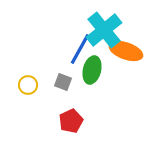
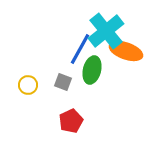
cyan cross: moved 2 px right, 1 px down
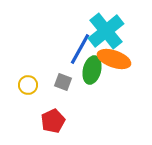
orange ellipse: moved 12 px left, 8 px down
red pentagon: moved 18 px left
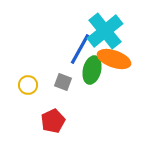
cyan cross: moved 1 px left
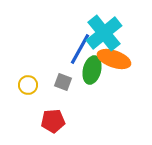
cyan cross: moved 1 px left, 2 px down
red pentagon: rotated 20 degrees clockwise
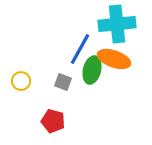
cyan cross: moved 13 px right, 9 px up; rotated 33 degrees clockwise
yellow circle: moved 7 px left, 4 px up
red pentagon: rotated 20 degrees clockwise
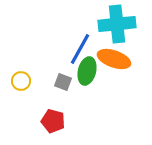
green ellipse: moved 5 px left, 1 px down
